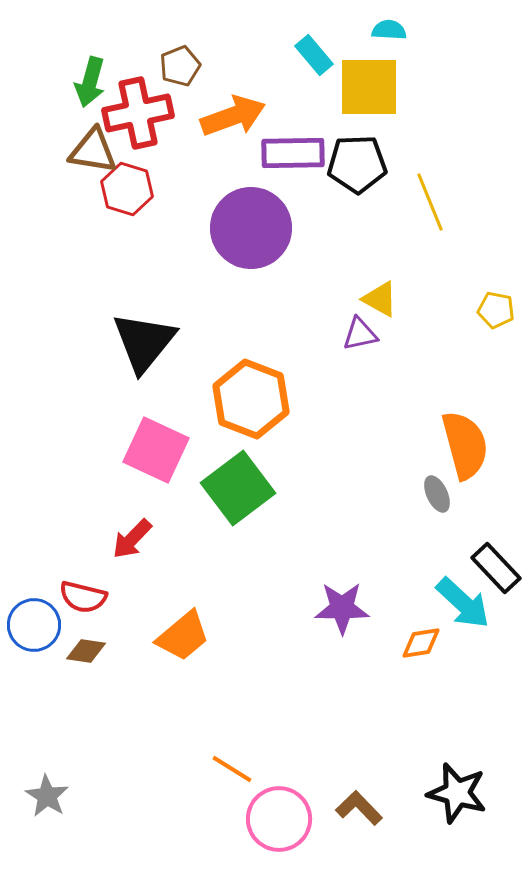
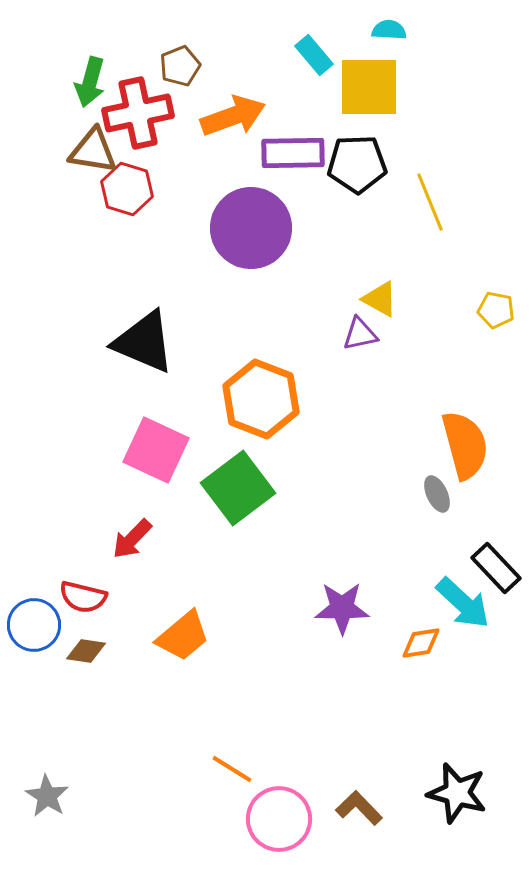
black triangle: rotated 46 degrees counterclockwise
orange hexagon: moved 10 px right
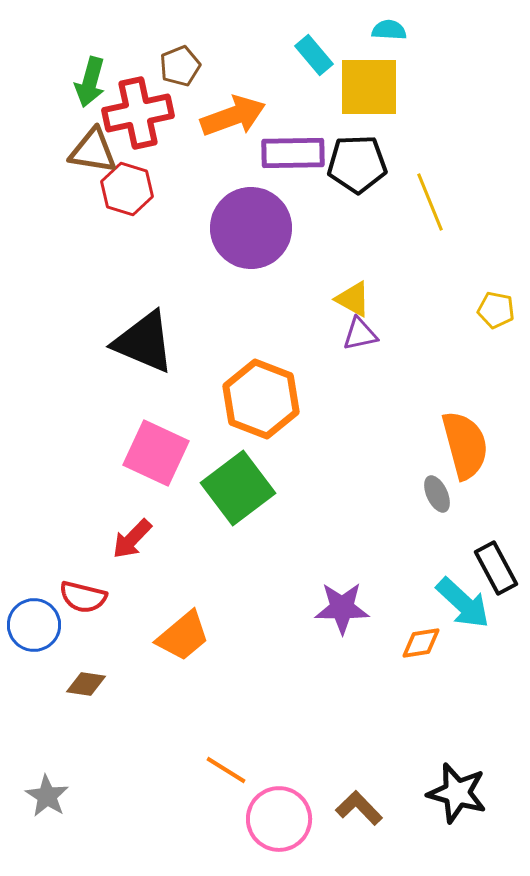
yellow triangle: moved 27 px left
pink square: moved 3 px down
black rectangle: rotated 15 degrees clockwise
brown diamond: moved 33 px down
orange line: moved 6 px left, 1 px down
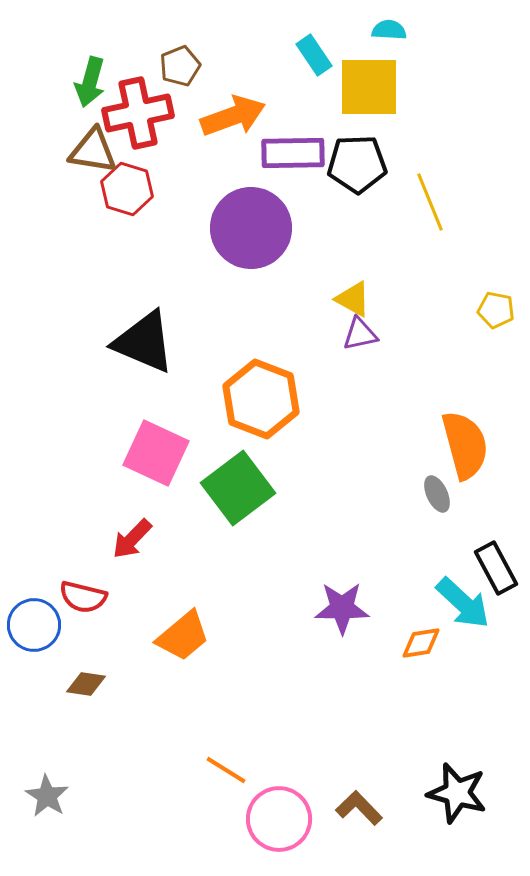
cyan rectangle: rotated 6 degrees clockwise
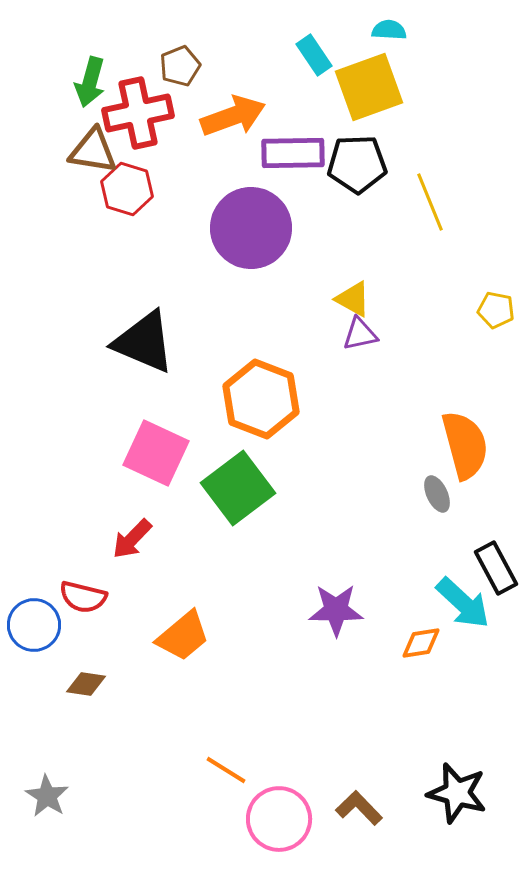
yellow square: rotated 20 degrees counterclockwise
purple star: moved 6 px left, 2 px down
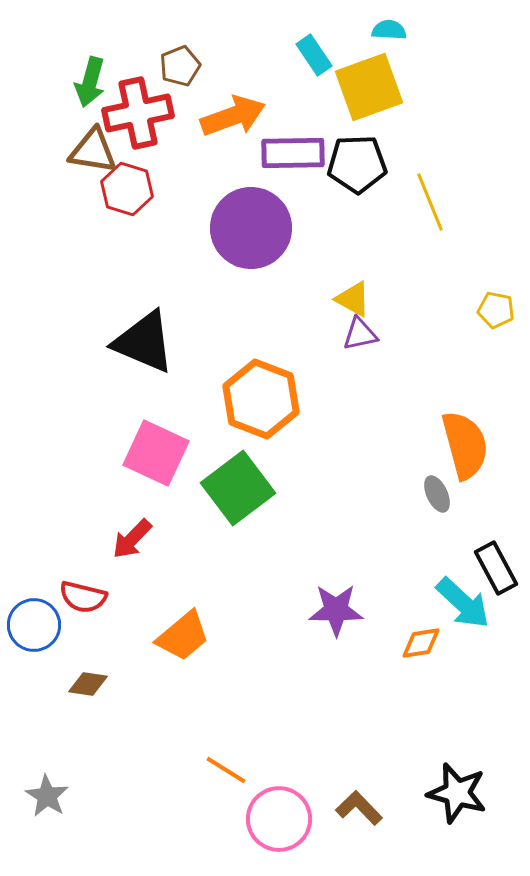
brown diamond: moved 2 px right
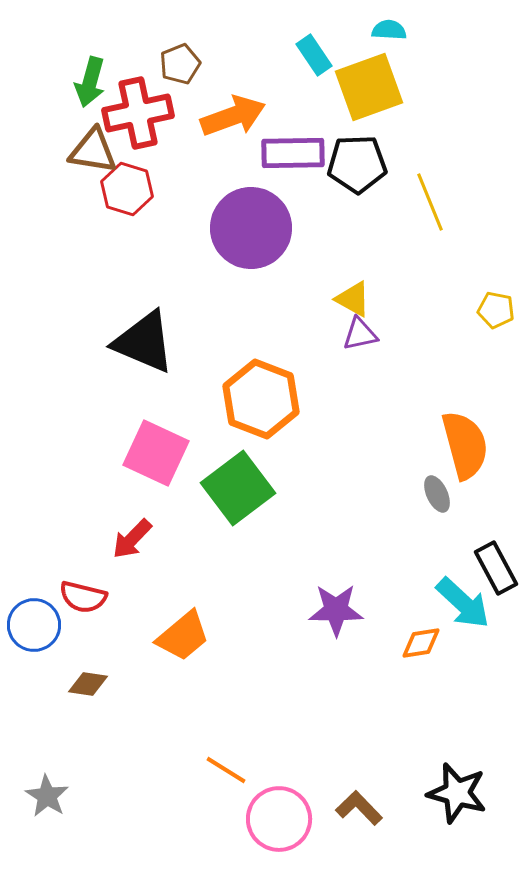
brown pentagon: moved 2 px up
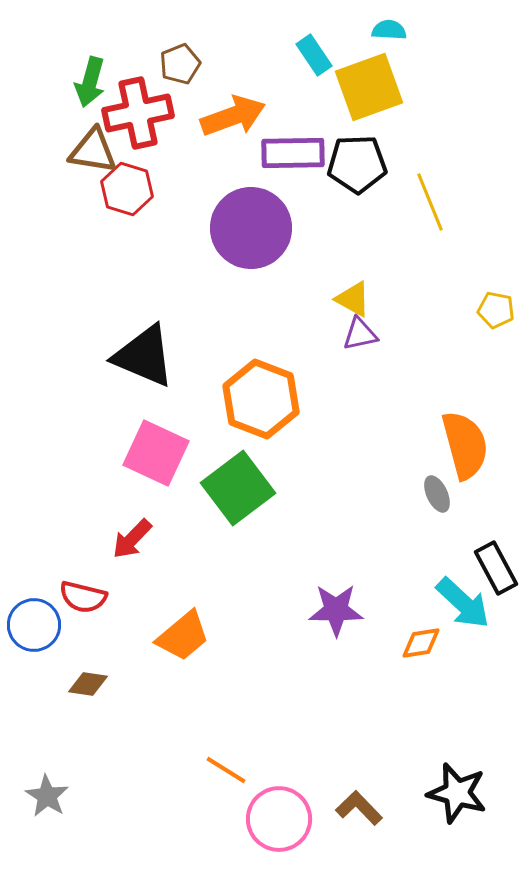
black triangle: moved 14 px down
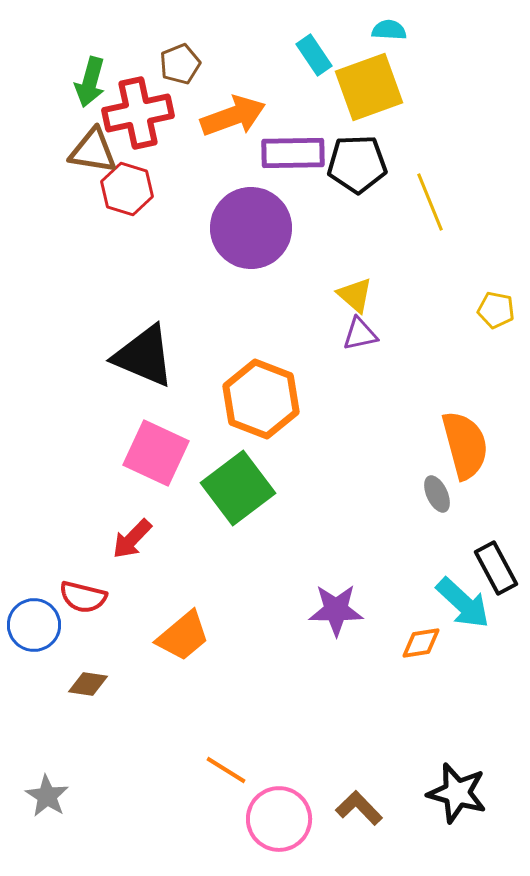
yellow triangle: moved 2 px right, 4 px up; rotated 12 degrees clockwise
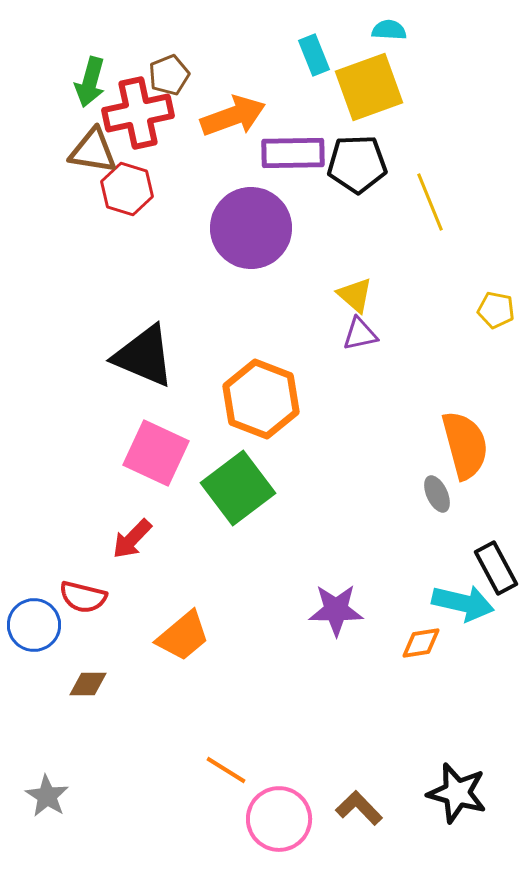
cyan rectangle: rotated 12 degrees clockwise
brown pentagon: moved 11 px left, 11 px down
cyan arrow: rotated 30 degrees counterclockwise
brown diamond: rotated 9 degrees counterclockwise
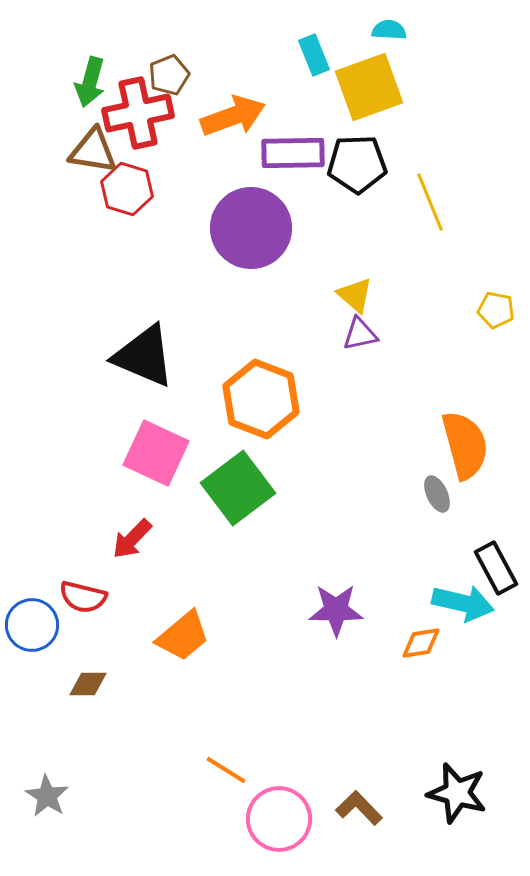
blue circle: moved 2 px left
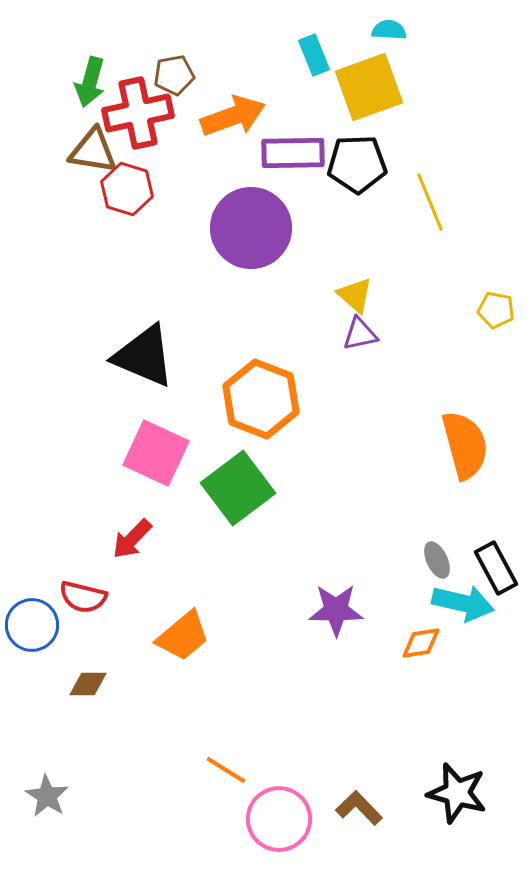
brown pentagon: moved 5 px right; rotated 12 degrees clockwise
gray ellipse: moved 66 px down
